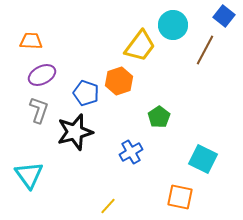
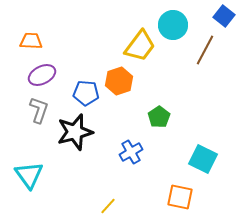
blue pentagon: rotated 15 degrees counterclockwise
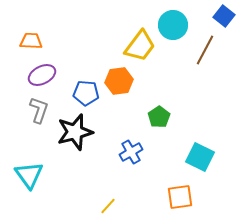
orange hexagon: rotated 12 degrees clockwise
cyan square: moved 3 px left, 2 px up
orange square: rotated 20 degrees counterclockwise
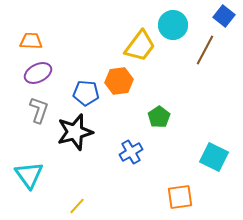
purple ellipse: moved 4 px left, 2 px up
cyan square: moved 14 px right
yellow line: moved 31 px left
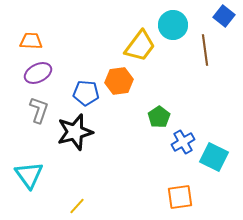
brown line: rotated 36 degrees counterclockwise
blue cross: moved 52 px right, 10 px up
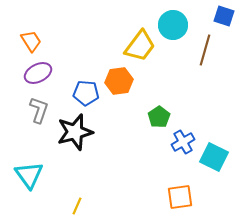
blue square: rotated 20 degrees counterclockwise
orange trapezoid: rotated 55 degrees clockwise
brown line: rotated 24 degrees clockwise
yellow line: rotated 18 degrees counterclockwise
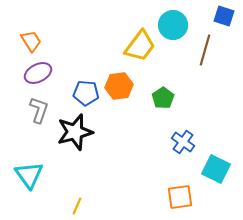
orange hexagon: moved 5 px down
green pentagon: moved 4 px right, 19 px up
blue cross: rotated 25 degrees counterclockwise
cyan square: moved 2 px right, 12 px down
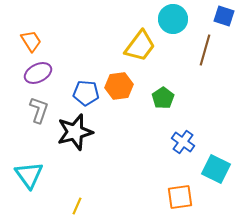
cyan circle: moved 6 px up
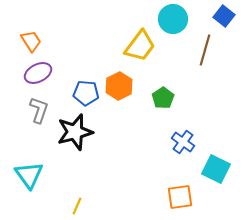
blue square: rotated 20 degrees clockwise
orange hexagon: rotated 20 degrees counterclockwise
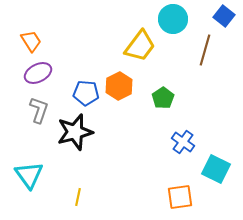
yellow line: moved 1 px right, 9 px up; rotated 12 degrees counterclockwise
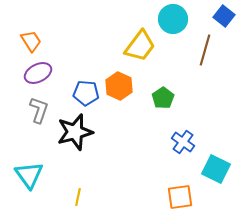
orange hexagon: rotated 8 degrees counterclockwise
